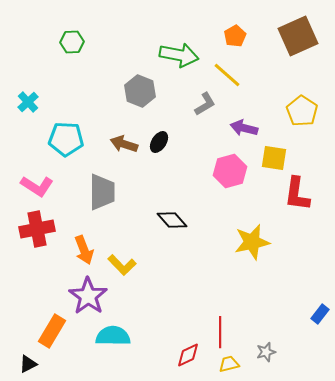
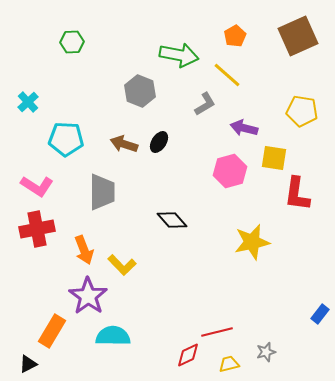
yellow pentagon: rotated 24 degrees counterclockwise
red line: moved 3 px left; rotated 76 degrees clockwise
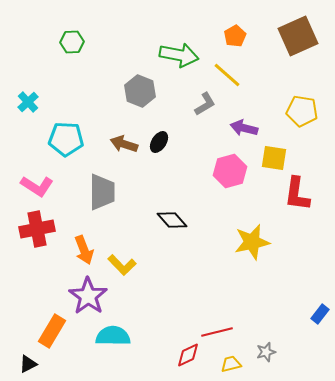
yellow trapezoid: moved 2 px right
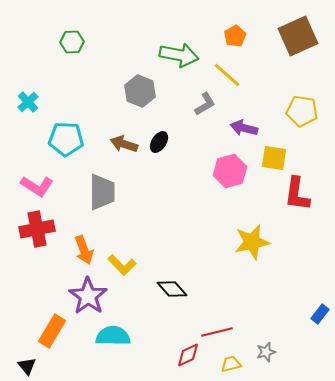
black diamond: moved 69 px down
black triangle: moved 1 px left, 2 px down; rotated 42 degrees counterclockwise
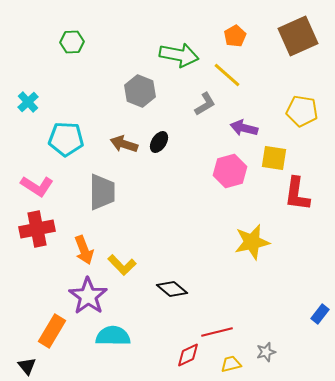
black diamond: rotated 8 degrees counterclockwise
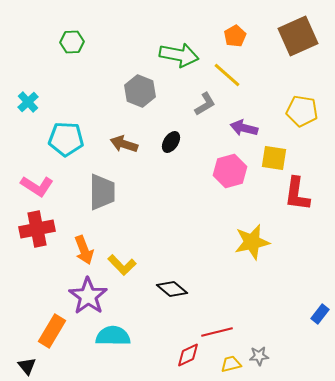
black ellipse: moved 12 px right
gray star: moved 7 px left, 4 px down; rotated 12 degrees clockwise
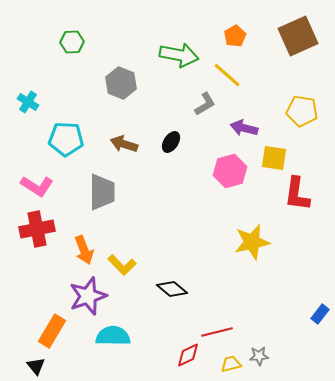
gray hexagon: moved 19 px left, 8 px up
cyan cross: rotated 15 degrees counterclockwise
purple star: rotated 18 degrees clockwise
black triangle: moved 9 px right
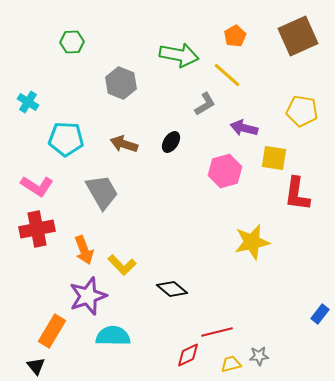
pink hexagon: moved 5 px left
gray trapezoid: rotated 30 degrees counterclockwise
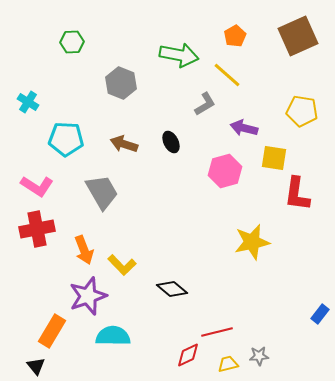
black ellipse: rotated 60 degrees counterclockwise
yellow trapezoid: moved 3 px left
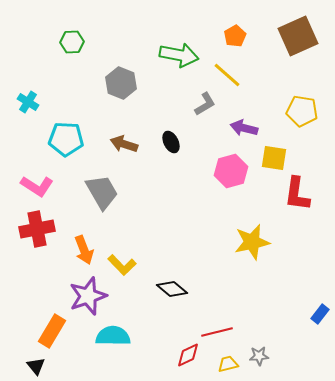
pink hexagon: moved 6 px right
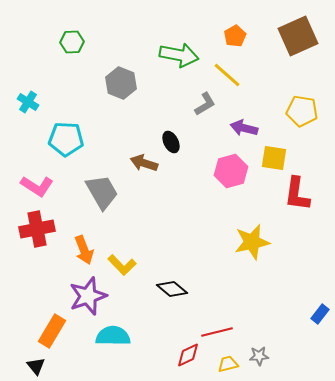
brown arrow: moved 20 px right, 19 px down
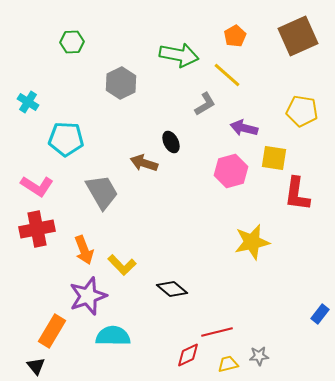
gray hexagon: rotated 12 degrees clockwise
